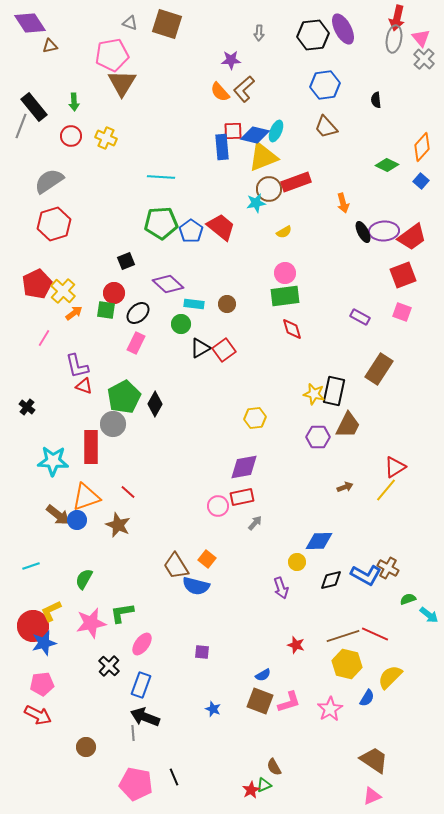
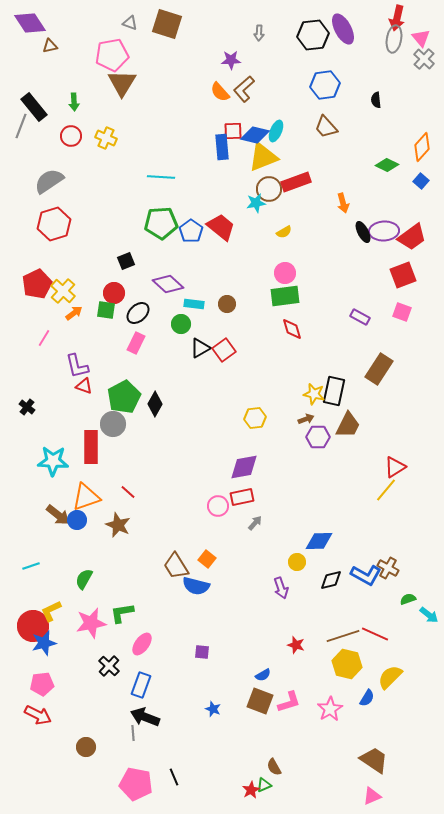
brown arrow at (345, 487): moved 39 px left, 68 px up
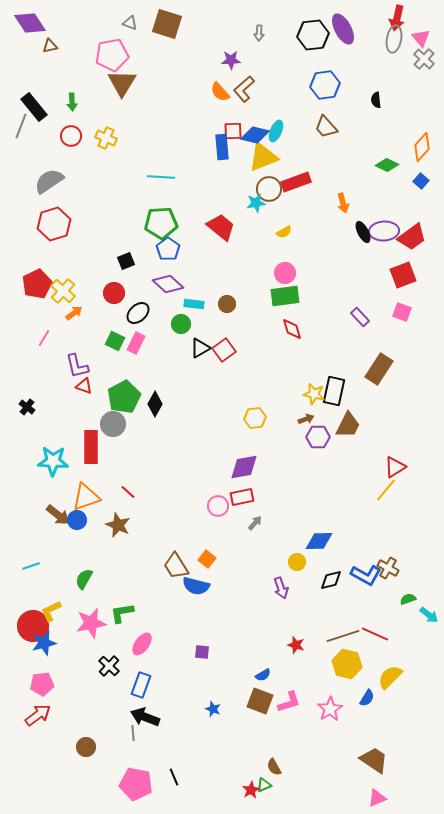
green arrow at (74, 102): moved 2 px left
blue pentagon at (191, 231): moved 23 px left, 18 px down
green square at (106, 310): moved 9 px right, 31 px down; rotated 18 degrees clockwise
purple rectangle at (360, 317): rotated 18 degrees clockwise
red arrow at (38, 715): rotated 64 degrees counterclockwise
pink triangle at (372, 796): moved 5 px right, 2 px down
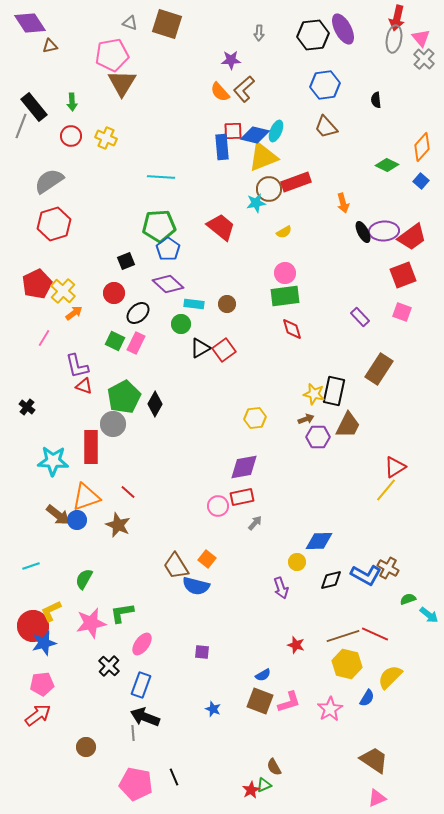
green pentagon at (161, 223): moved 2 px left, 3 px down
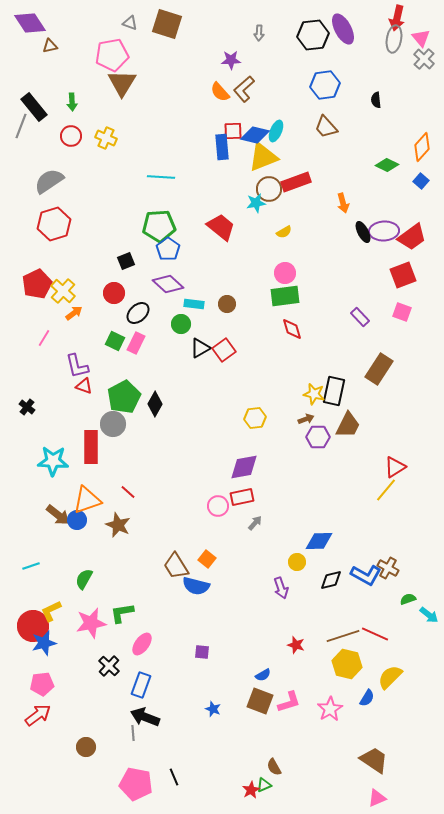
orange triangle at (86, 497): moved 1 px right, 3 px down
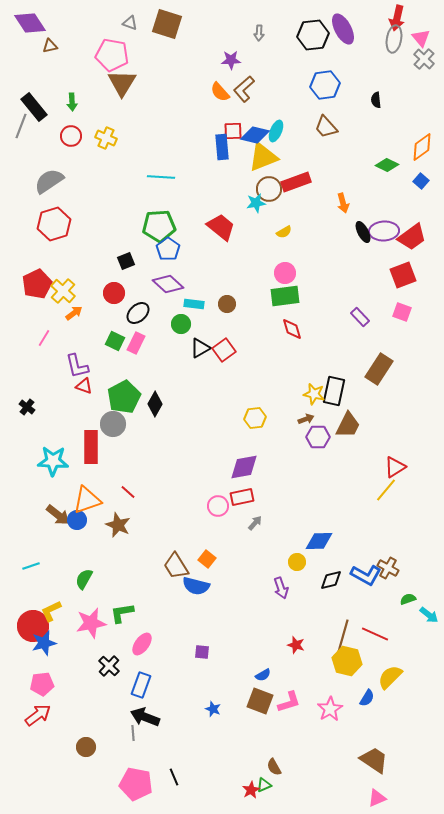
pink pentagon at (112, 55): rotated 20 degrees clockwise
orange diamond at (422, 147): rotated 12 degrees clockwise
brown line at (343, 636): rotated 56 degrees counterclockwise
yellow hexagon at (347, 664): moved 3 px up
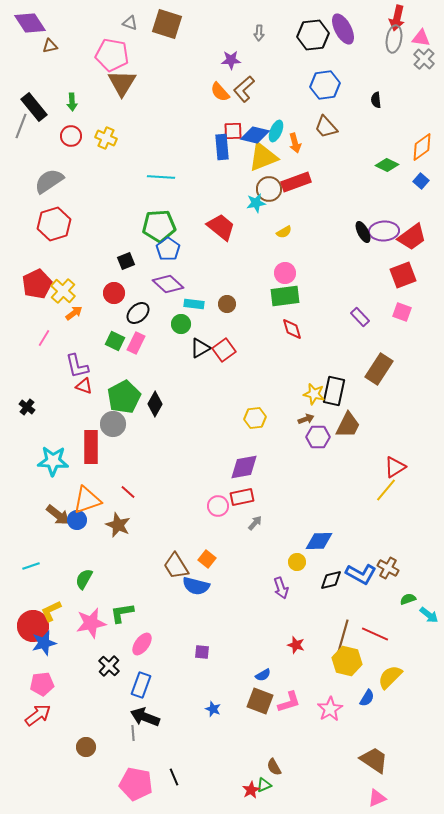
pink triangle at (421, 38): rotated 42 degrees counterclockwise
orange arrow at (343, 203): moved 48 px left, 60 px up
blue L-shape at (366, 575): moved 5 px left, 1 px up
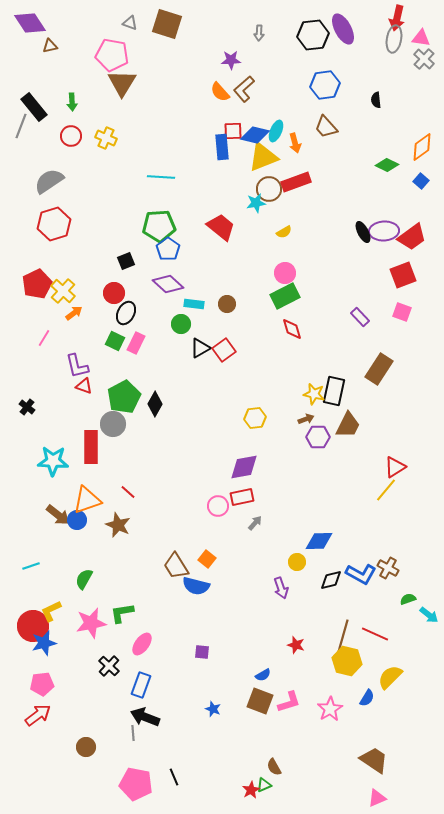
green rectangle at (285, 296): rotated 20 degrees counterclockwise
black ellipse at (138, 313): moved 12 px left; rotated 20 degrees counterclockwise
